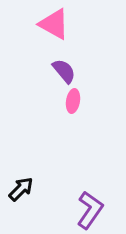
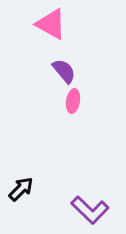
pink triangle: moved 3 px left
purple L-shape: rotated 99 degrees clockwise
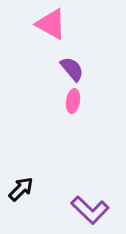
purple semicircle: moved 8 px right, 2 px up
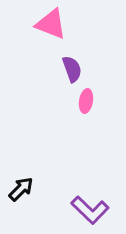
pink triangle: rotated 8 degrees counterclockwise
purple semicircle: rotated 20 degrees clockwise
pink ellipse: moved 13 px right
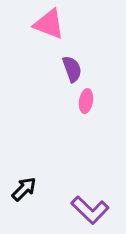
pink triangle: moved 2 px left
black arrow: moved 3 px right
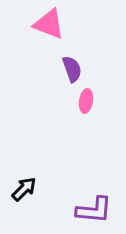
purple L-shape: moved 4 px right; rotated 39 degrees counterclockwise
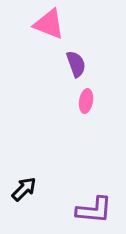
purple semicircle: moved 4 px right, 5 px up
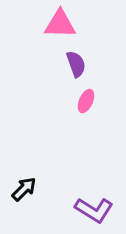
pink triangle: moved 11 px right; rotated 20 degrees counterclockwise
pink ellipse: rotated 15 degrees clockwise
purple L-shape: rotated 27 degrees clockwise
